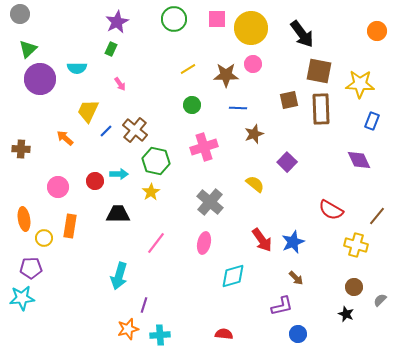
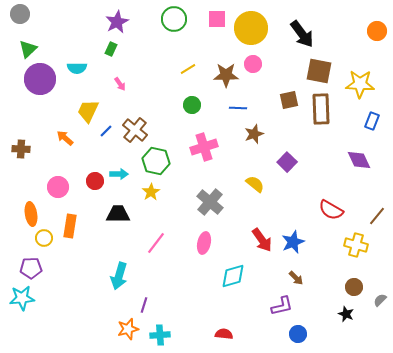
orange ellipse at (24, 219): moved 7 px right, 5 px up
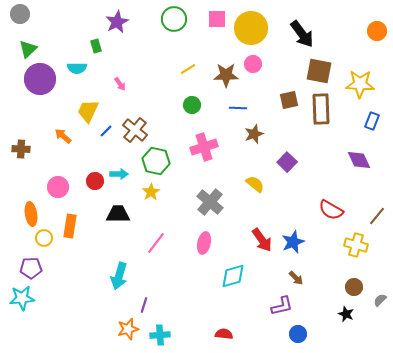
green rectangle at (111, 49): moved 15 px left, 3 px up; rotated 40 degrees counterclockwise
orange arrow at (65, 138): moved 2 px left, 2 px up
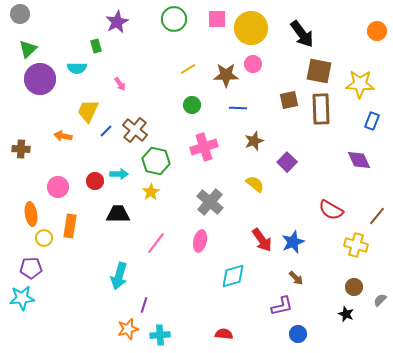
brown star at (254, 134): moved 7 px down
orange arrow at (63, 136): rotated 30 degrees counterclockwise
pink ellipse at (204, 243): moved 4 px left, 2 px up
